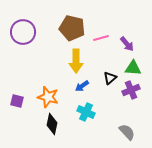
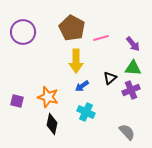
brown pentagon: rotated 15 degrees clockwise
purple arrow: moved 6 px right
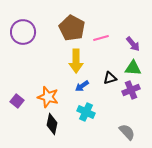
black triangle: rotated 24 degrees clockwise
purple square: rotated 24 degrees clockwise
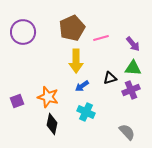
brown pentagon: rotated 20 degrees clockwise
purple square: rotated 32 degrees clockwise
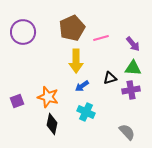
purple cross: rotated 12 degrees clockwise
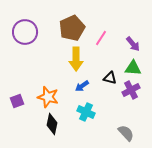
purple circle: moved 2 px right
pink line: rotated 42 degrees counterclockwise
yellow arrow: moved 2 px up
black triangle: rotated 32 degrees clockwise
purple cross: rotated 18 degrees counterclockwise
gray semicircle: moved 1 px left, 1 px down
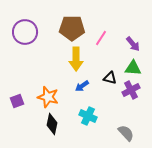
brown pentagon: rotated 25 degrees clockwise
cyan cross: moved 2 px right, 4 px down
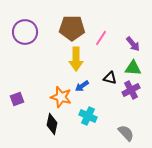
orange star: moved 13 px right
purple square: moved 2 px up
